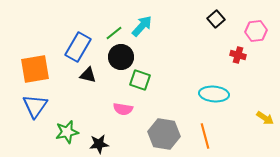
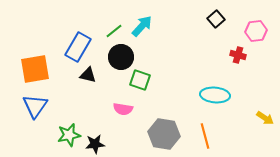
green line: moved 2 px up
cyan ellipse: moved 1 px right, 1 px down
green star: moved 2 px right, 3 px down
black star: moved 4 px left
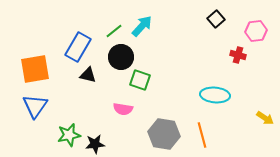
orange line: moved 3 px left, 1 px up
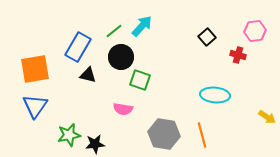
black square: moved 9 px left, 18 px down
pink hexagon: moved 1 px left
yellow arrow: moved 2 px right, 1 px up
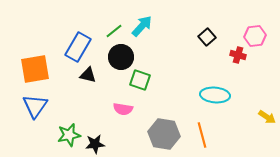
pink hexagon: moved 5 px down
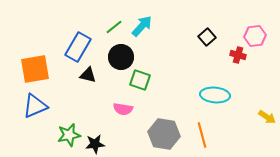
green line: moved 4 px up
blue triangle: rotated 32 degrees clockwise
